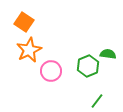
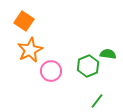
orange square: moved 1 px up
orange star: moved 1 px right
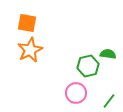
orange square: moved 3 px right, 2 px down; rotated 24 degrees counterclockwise
green hexagon: rotated 10 degrees clockwise
pink circle: moved 25 px right, 22 px down
green line: moved 12 px right
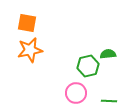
orange star: rotated 15 degrees clockwise
green semicircle: rotated 14 degrees counterclockwise
green line: rotated 56 degrees clockwise
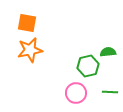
green semicircle: moved 2 px up
green line: moved 1 px right, 9 px up
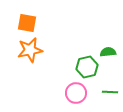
green hexagon: moved 1 px left, 1 px down
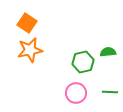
orange square: rotated 24 degrees clockwise
green hexagon: moved 4 px left, 5 px up
